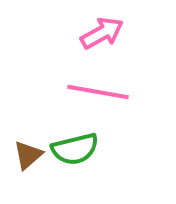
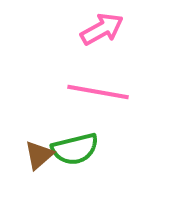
pink arrow: moved 4 px up
brown triangle: moved 11 px right
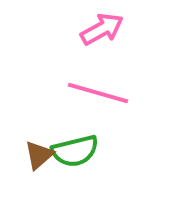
pink line: moved 1 px down; rotated 6 degrees clockwise
green semicircle: moved 2 px down
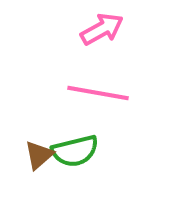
pink line: rotated 6 degrees counterclockwise
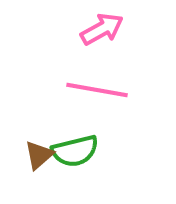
pink line: moved 1 px left, 3 px up
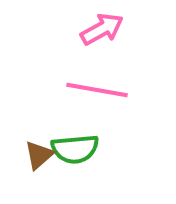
green semicircle: moved 2 px up; rotated 9 degrees clockwise
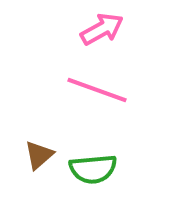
pink line: rotated 10 degrees clockwise
green semicircle: moved 18 px right, 20 px down
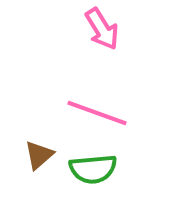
pink arrow: rotated 87 degrees clockwise
pink line: moved 23 px down
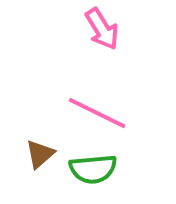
pink line: rotated 6 degrees clockwise
brown triangle: moved 1 px right, 1 px up
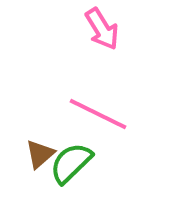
pink line: moved 1 px right, 1 px down
green semicircle: moved 22 px left, 6 px up; rotated 141 degrees clockwise
